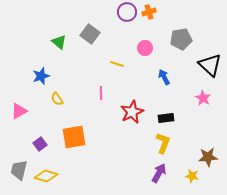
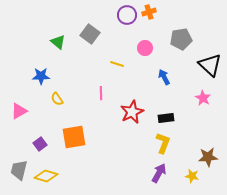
purple circle: moved 3 px down
green triangle: moved 1 px left
blue star: rotated 18 degrees clockwise
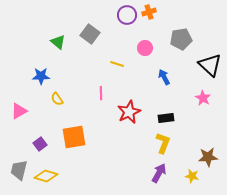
red star: moved 3 px left
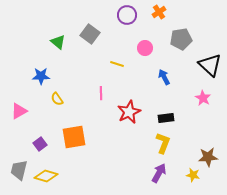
orange cross: moved 10 px right; rotated 16 degrees counterclockwise
yellow star: moved 1 px right, 1 px up
